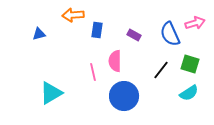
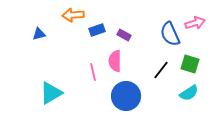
blue rectangle: rotated 63 degrees clockwise
purple rectangle: moved 10 px left
blue circle: moved 2 px right
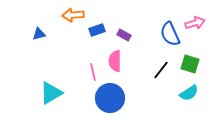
blue circle: moved 16 px left, 2 px down
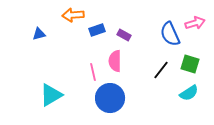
cyan triangle: moved 2 px down
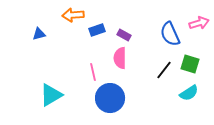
pink arrow: moved 4 px right
pink semicircle: moved 5 px right, 3 px up
black line: moved 3 px right
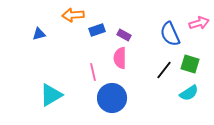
blue circle: moved 2 px right
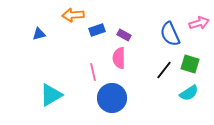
pink semicircle: moved 1 px left
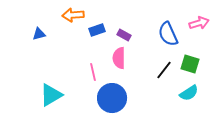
blue semicircle: moved 2 px left
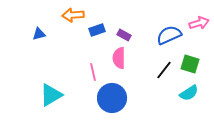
blue semicircle: moved 1 px right, 1 px down; rotated 90 degrees clockwise
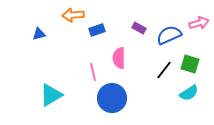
purple rectangle: moved 15 px right, 7 px up
